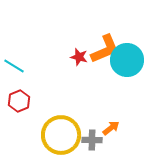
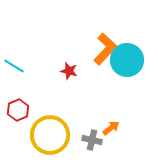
orange L-shape: rotated 24 degrees counterclockwise
red star: moved 10 px left, 14 px down
red hexagon: moved 1 px left, 9 px down
yellow circle: moved 11 px left
gray cross: rotated 12 degrees clockwise
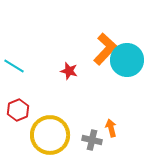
orange arrow: rotated 66 degrees counterclockwise
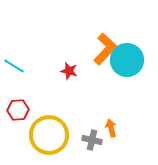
red hexagon: rotated 20 degrees clockwise
yellow circle: moved 1 px left
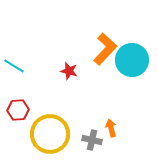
cyan circle: moved 5 px right
yellow circle: moved 1 px right, 1 px up
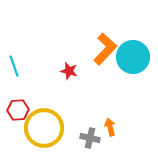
cyan circle: moved 1 px right, 3 px up
cyan line: rotated 40 degrees clockwise
orange arrow: moved 1 px left, 1 px up
yellow circle: moved 6 px left, 6 px up
gray cross: moved 2 px left, 2 px up
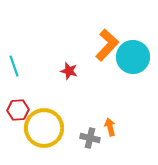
orange L-shape: moved 2 px right, 4 px up
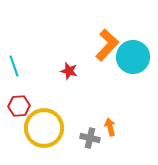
red hexagon: moved 1 px right, 4 px up
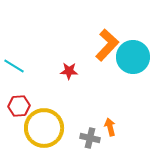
cyan line: rotated 40 degrees counterclockwise
red star: rotated 12 degrees counterclockwise
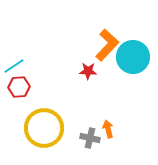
cyan line: rotated 65 degrees counterclockwise
red star: moved 19 px right
red hexagon: moved 19 px up
orange arrow: moved 2 px left, 2 px down
